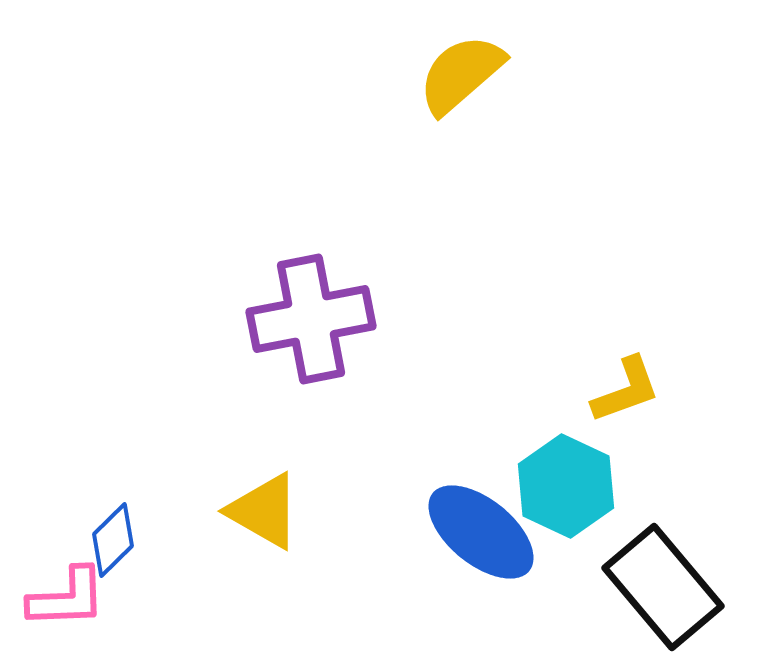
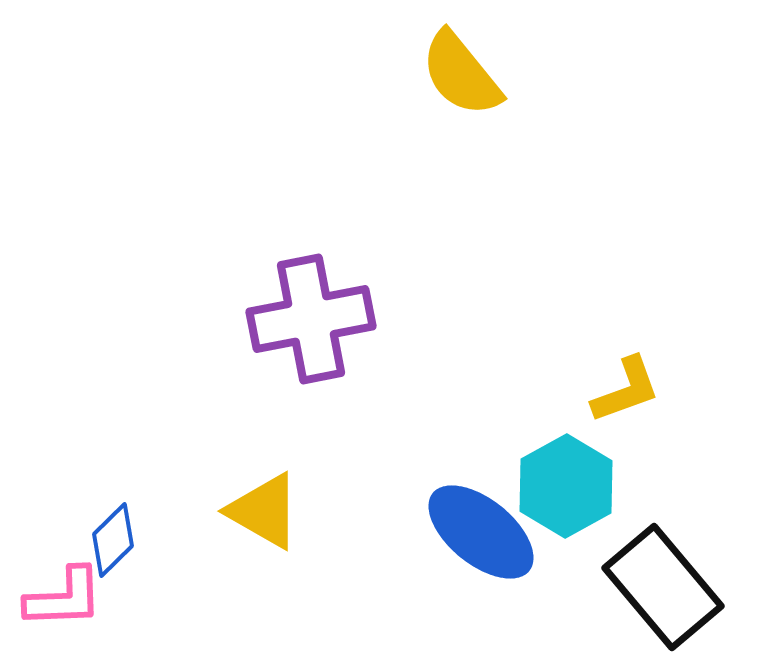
yellow semicircle: rotated 88 degrees counterclockwise
cyan hexagon: rotated 6 degrees clockwise
pink L-shape: moved 3 px left
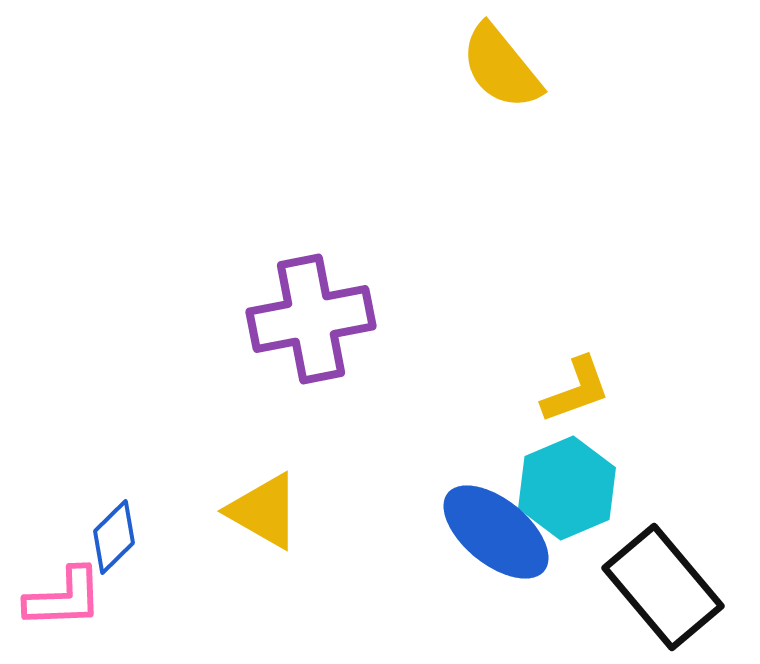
yellow semicircle: moved 40 px right, 7 px up
yellow L-shape: moved 50 px left
cyan hexagon: moved 1 px right, 2 px down; rotated 6 degrees clockwise
blue ellipse: moved 15 px right
blue diamond: moved 1 px right, 3 px up
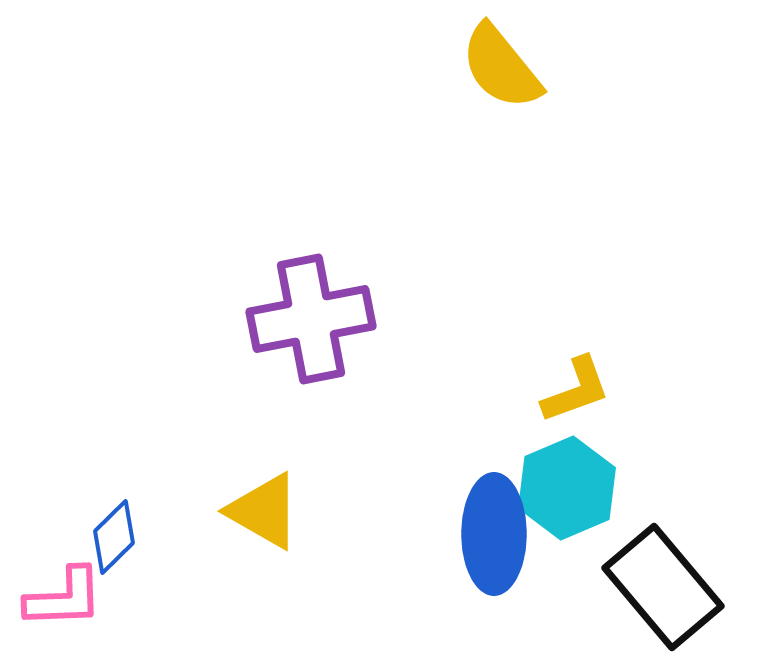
blue ellipse: moved 2 px left, 2 px down; rotated 51 degrees clockwise
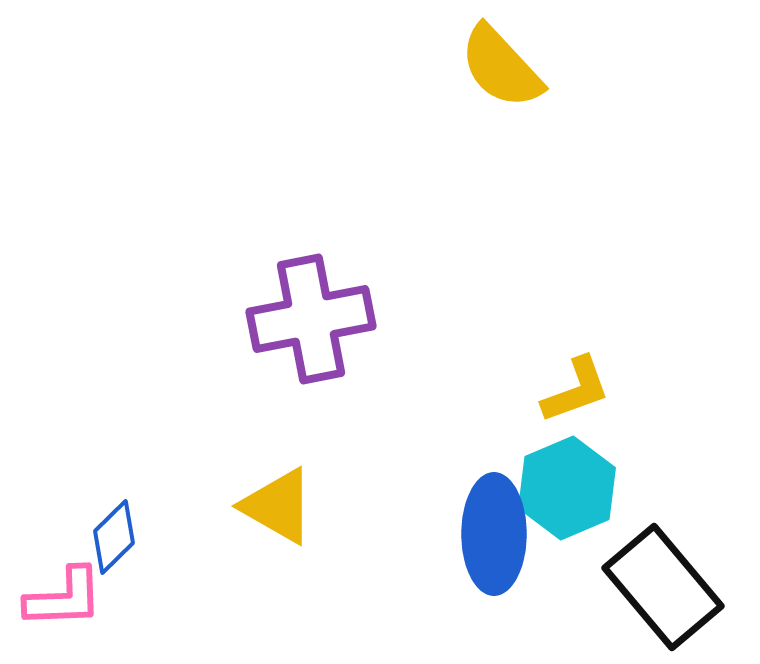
yellow semicircle: rotated 4 degrees counterclockwise
yellow triangle: moved 14 px right, 5 px up
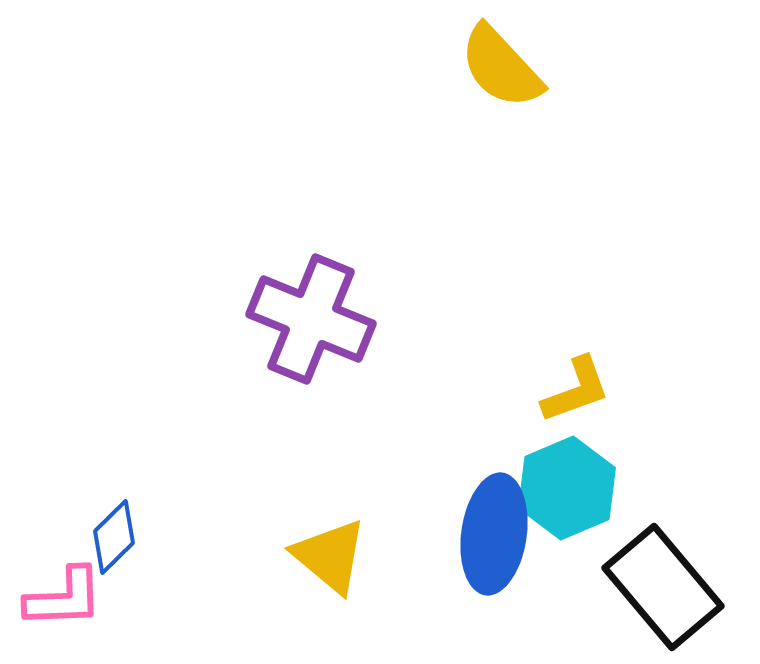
purple cross: rotated 33 degrees clockwise
yellow triangle: moved 52 px right, 50 px down; rotated 10 degrees clockwise
blue ellipse: rotated 8 degrees clockwise
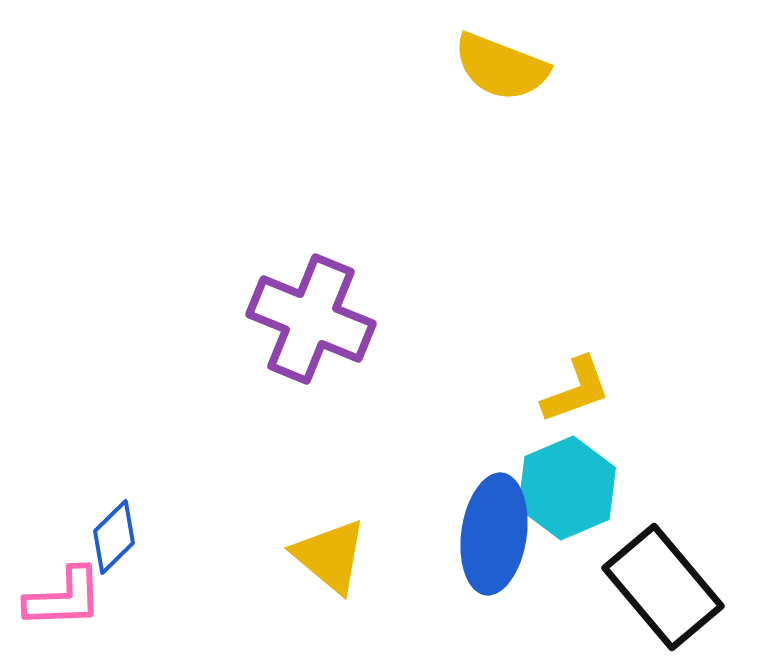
yellow semicircle: rotated 26 degrees counterclockwise
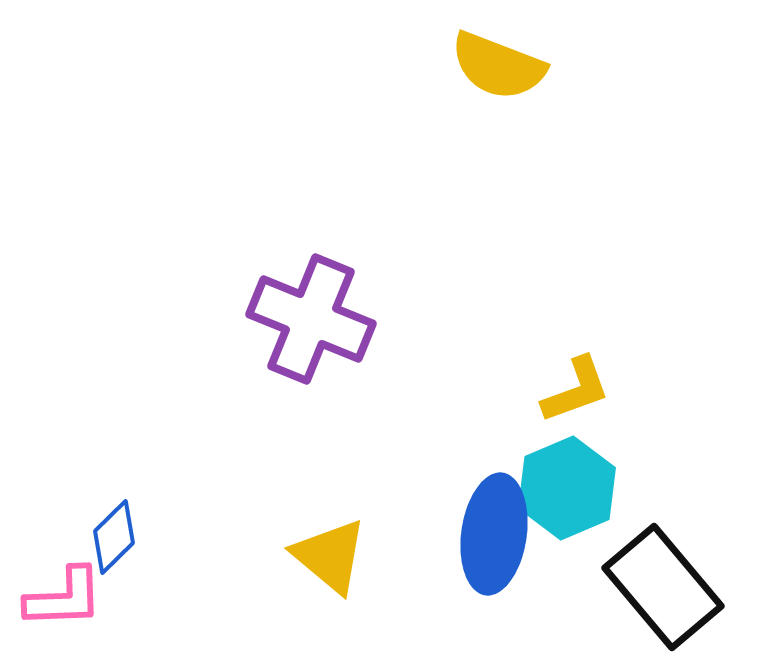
yellow semicircle: moved 3 px left, 1 px up
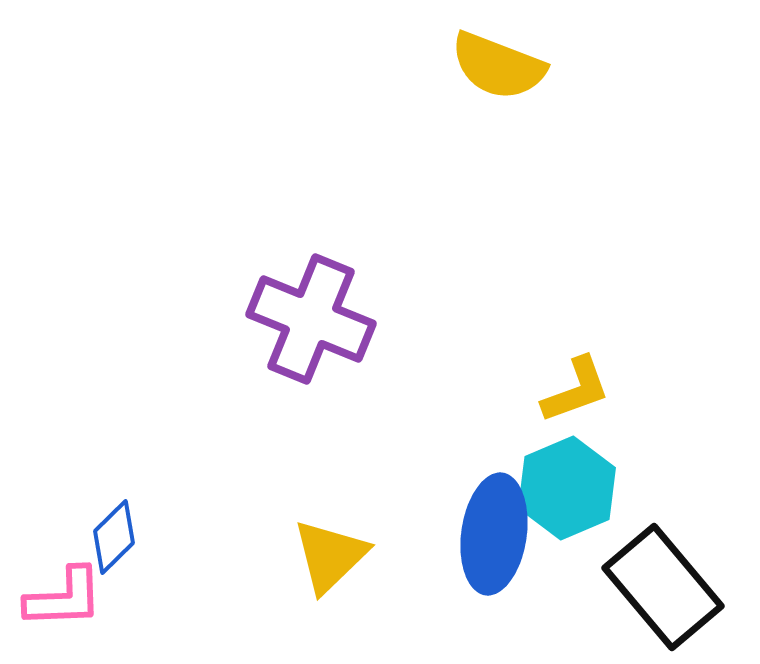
yellow triangle: rotated 36 degrees clockwise
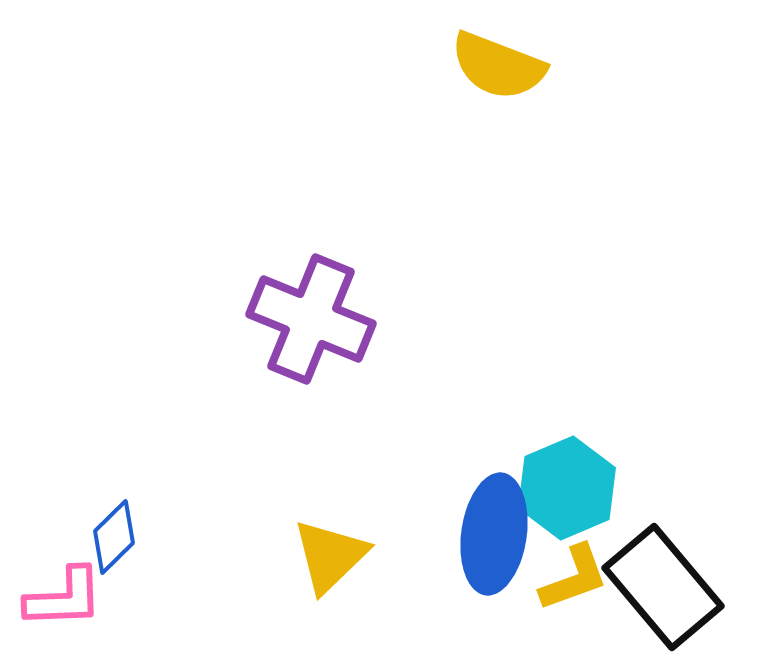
yellow L-shape: moved 2 px left, 188 px down
